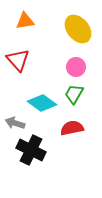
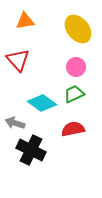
green trapezoid: rotated 35 degrees clockwise
red semicircle: moved 1 px right, 1 px down
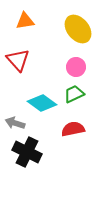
black cross: moved 4 px left, 2 px down
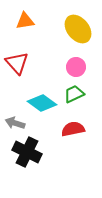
red triangle: moved 1 px left, 3 px down
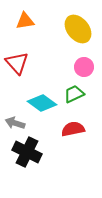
pink circle: moved 8 px right
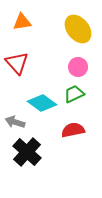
orange triangle: moved 3 px left, 1 px down
pink circle: moved 6 px left
gray arrow: moved 1 px up
red semicircle: moved 1 px down
black cross: rotated 16 degrees clockwise
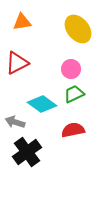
red triangle: rotated 45 degrees clockwise
pink circle: moved 7 px left, 2 px down
cyan diamond: moved 1 px down
black cross: rotated 12 degrees clockwise
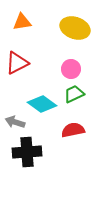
yellow ellipse: moved 3 px left, 1 px up; rotated 32 degrees counterclockwise
black cross: rotated 32 degrees clockwise
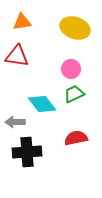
red triangle: moved 7 px up; rotated 35 degrees clockwise
cyan diamond: rotated 16 degrees clockwise
gray arrow: rotated 18 degrees counterclockwise
red semicircle: moved 3 px right, 8 px down
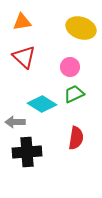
yellow ellipse: moved 6 px right
red triangle: moved 7 px right, 1 px down; rotated 35 degrees clockwise
pink circle: moved 1 px left, 2 px up
cyan diamond: rotated 20 degrees counterclockwise
red semicircle: rotated 110 degrees clockwise
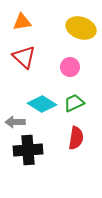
green trapezoid: moved 9 px down
black cross: moved 1 px right, 2 px up
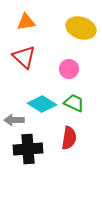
orange triangle: moved 4 px right
pink circle: moved 1 px left, 2 px down
green trapezoid: rotated 50 degrees clockwise
gray arrow: moved 1 px left, 2 px up
red semicircle: moved 7 px left
black cross: moved 1 px up
